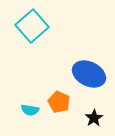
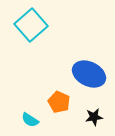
cyan square: moved 1 px left, 1 px up
cyan semicircle: moved 10 px down; rotated 24 degrees clockwise
black star: moved 1 px up; rotated 24 degrees clockwise
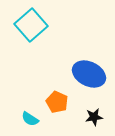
orange pentagon: moved 2 px left
cyan semicircle: moved 1 px up
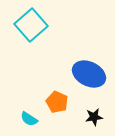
cyan semicircle: moved 1 px left
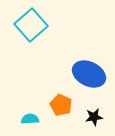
orange pentagon: moved 4 px right, 3 px down
cyan semicircle: moved 1 px right; rotated 144 degrees clockwise
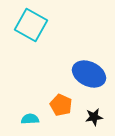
cyan square: rotated 20 degrees counterclockwise
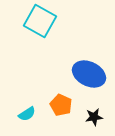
cyan square: moved 9 px right, 4 px up
cyan semicircle: moved 3 px left, 5 px up; rotated 150 degrees clockwise
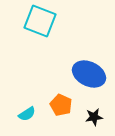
cyan square: rotated 8 degrees counterclockwise
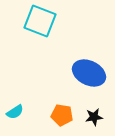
blue ellipse: moved 1 px up
orange pentagon: moved 1 px right, 10 px down; rotated 15 degrees counterclockwise
cyan semicircle: moved 12 px left, 2 px up
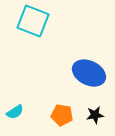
cyan square: moved 7 px left
black star: moved 1 px right, 2 px up
